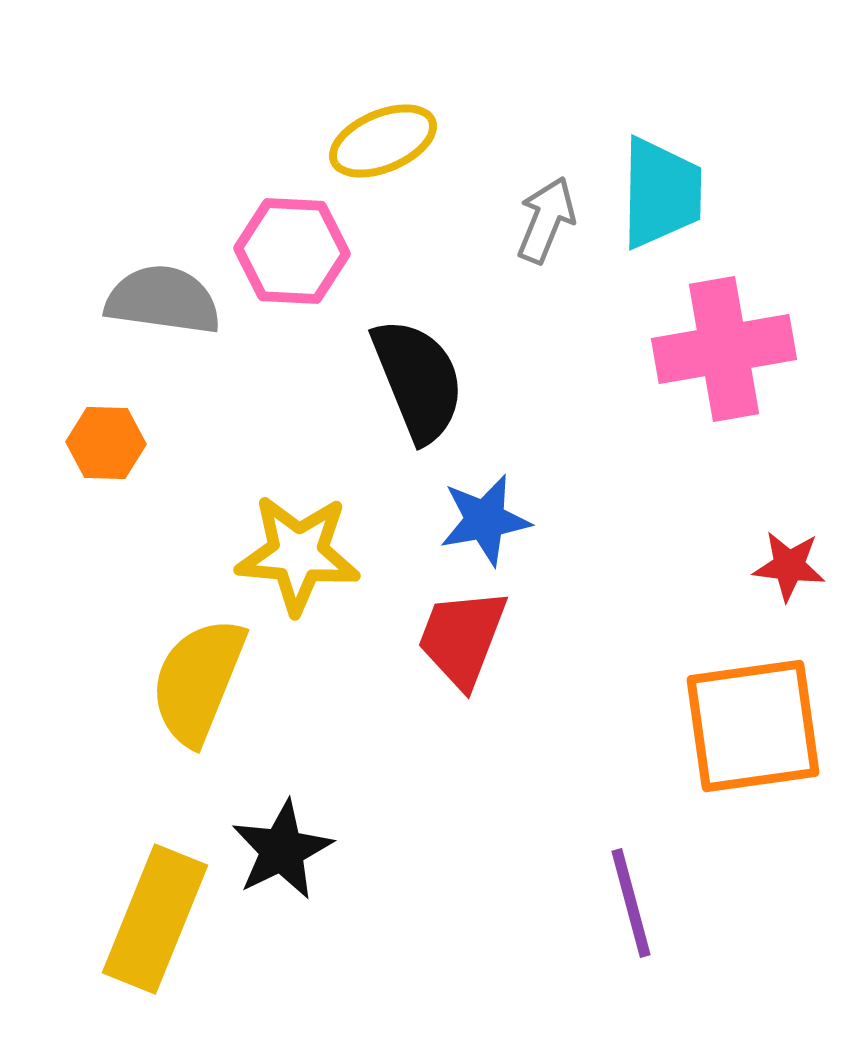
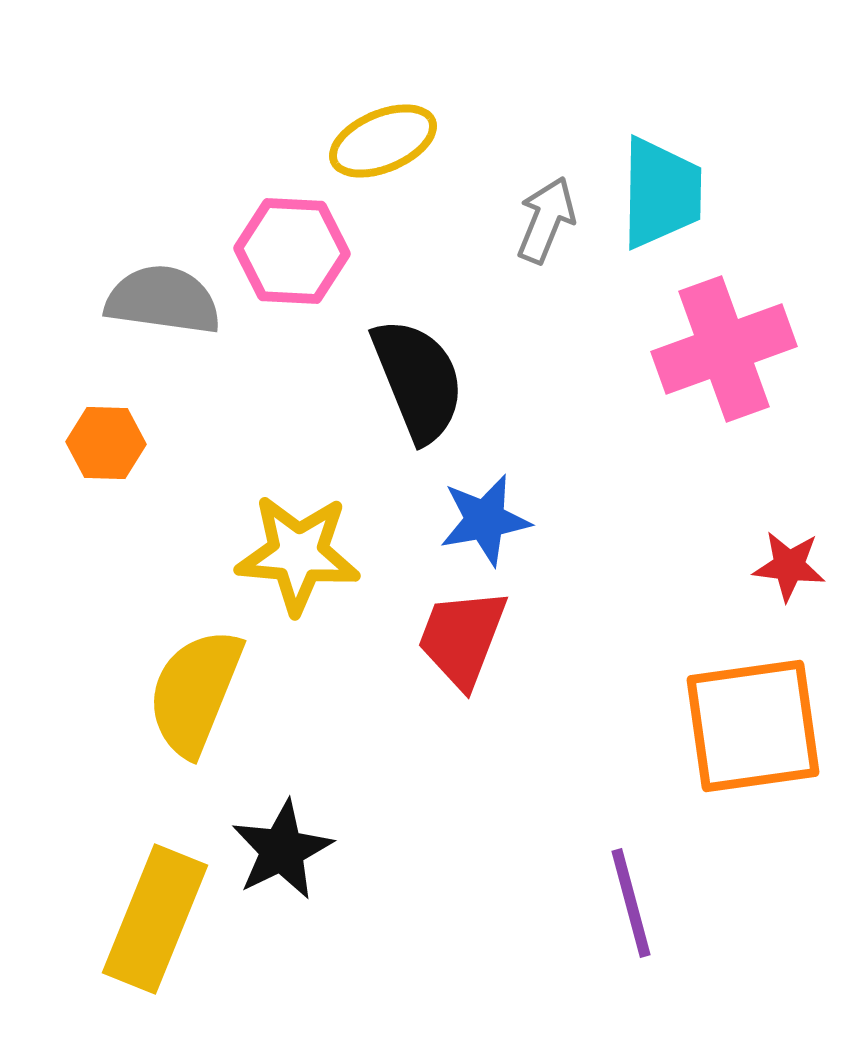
pink cross: rotated 10 degrees counterclockwise
yellow semicircle: moved 3 px left, 11 px down
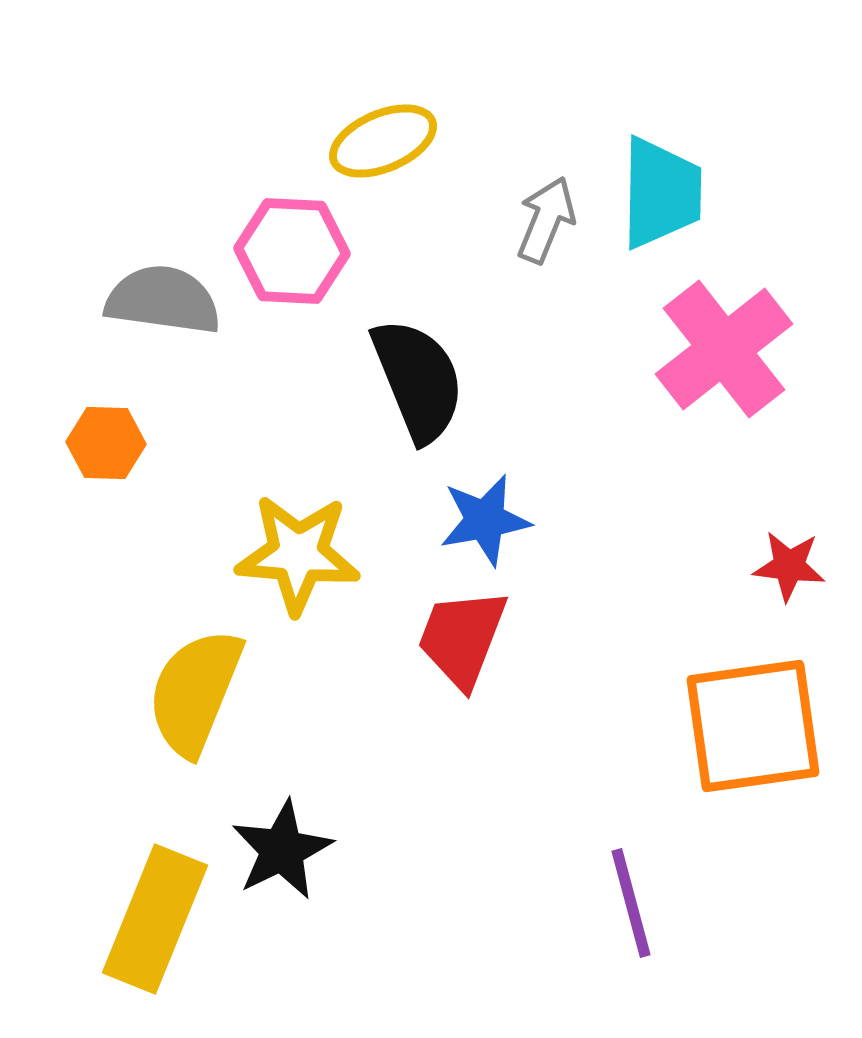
pink cross: rotated 18 degrees counterclockwise
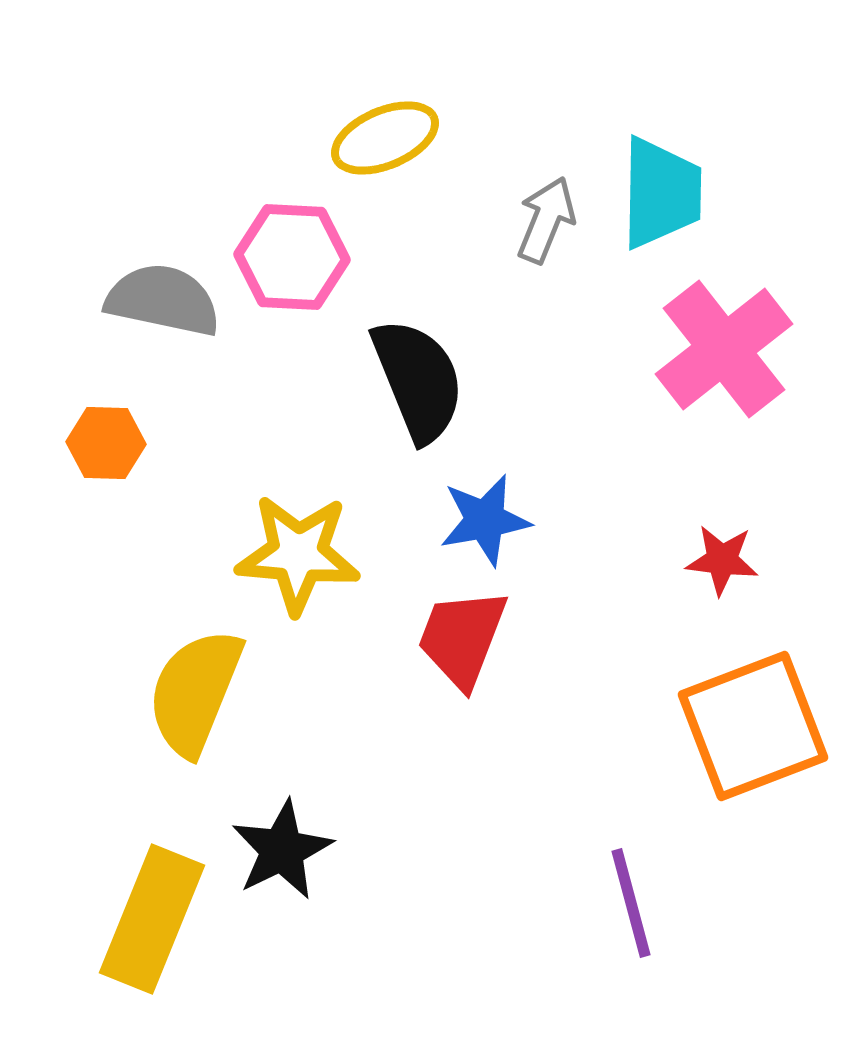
yellow ellipse: moved 2 px right, 3 px up
pink hexagon: moved 6 px down
gray semicircle: rotated 4 degrees clockwise
red star: moved 67 px left, 6 px up
orange square: rotated 13 degrees counterclockwise
yellow rectangle: moved 3 px left
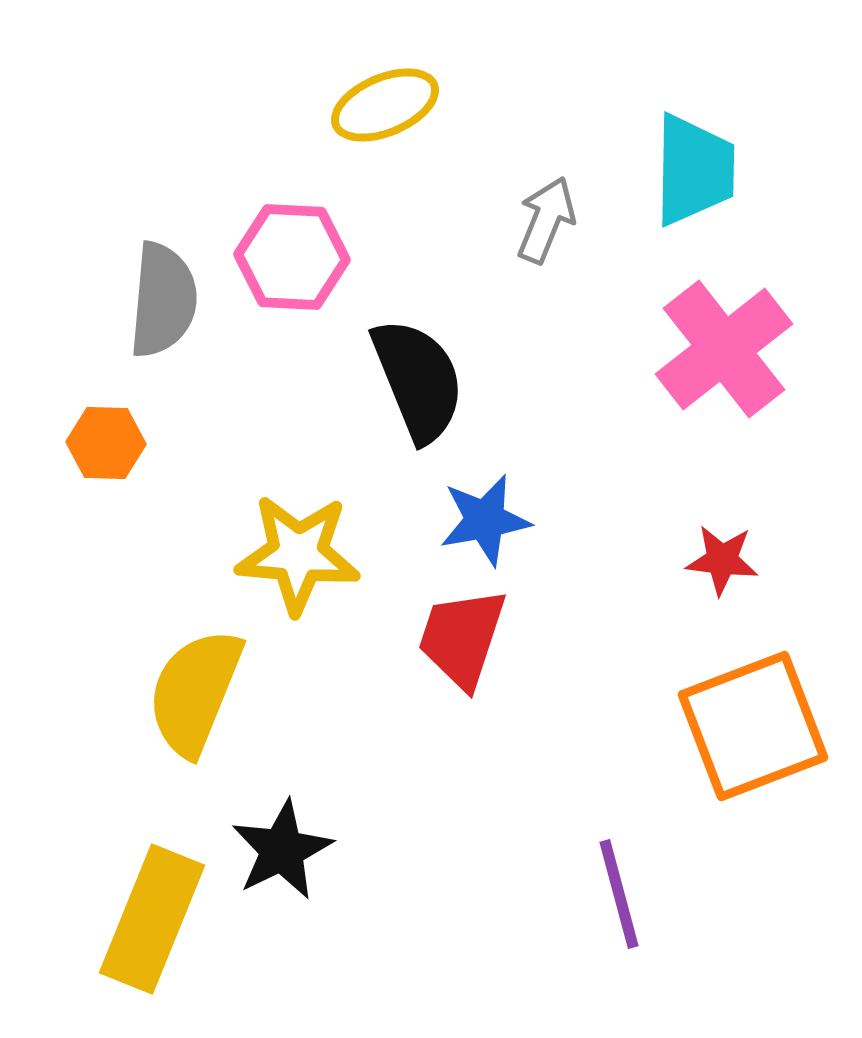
yellow ellipse: moved 33 px up
cyan trapezoid: moved 33 px right, 23 px up
gray semicircle: rotated 83 degrees clockwise
red trapezoid: rotated 3 degrees counterclockwise
purple line: moved 12 px left, 9 px up
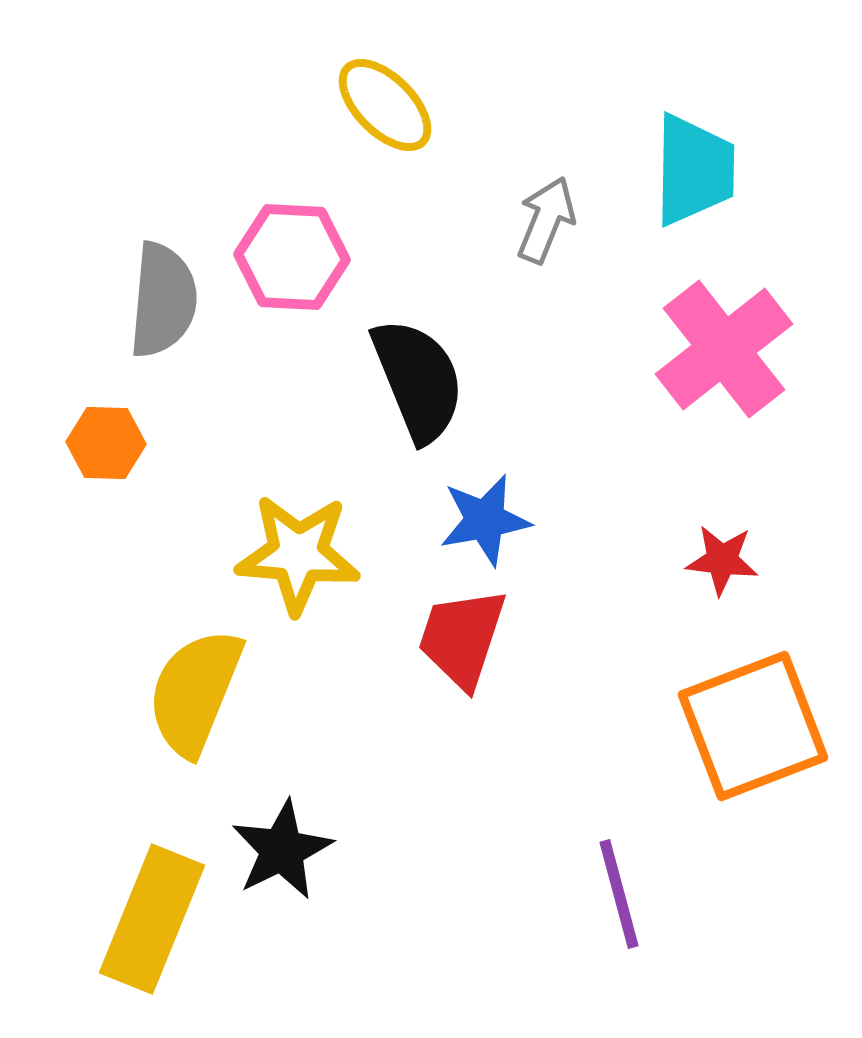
yellow ellipse: rotated 68 degrees clockwise
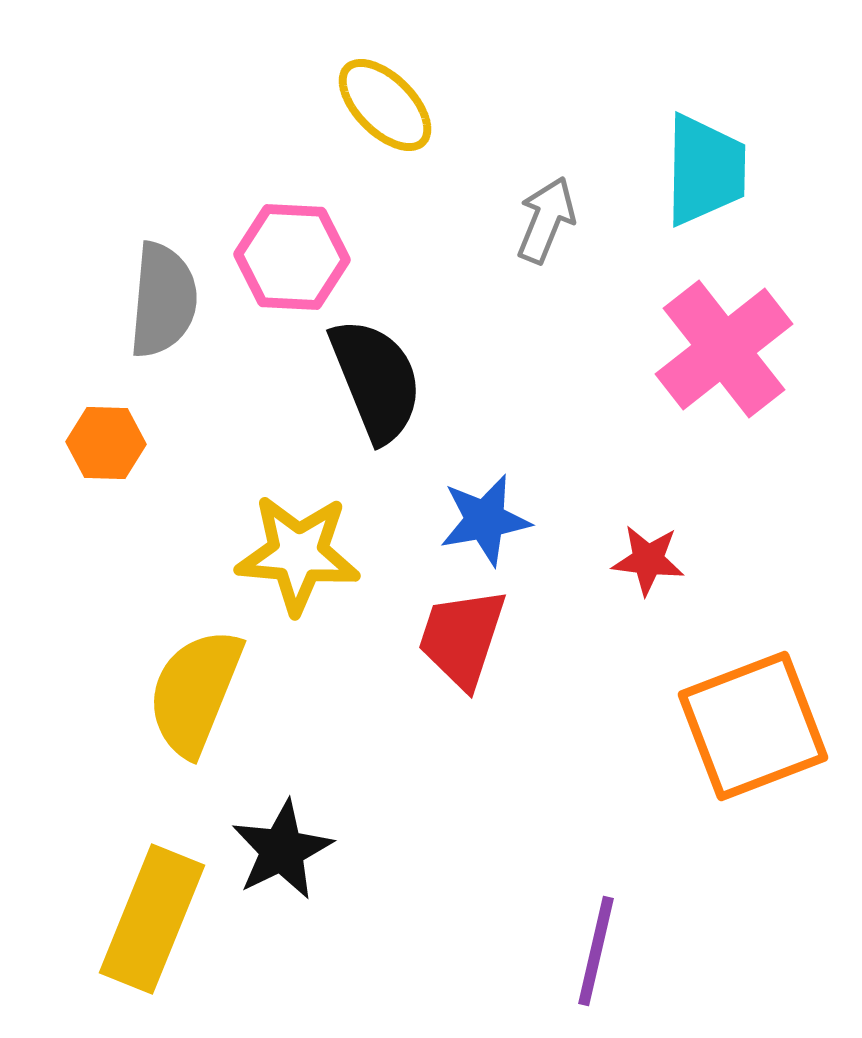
cyan trapezoid: moved 11 px right
black semicircle: moved 42 px left
red star: moved 74 px left
purple line: moved 23 px left, 57 px down; rotated 28 degrees clockwise
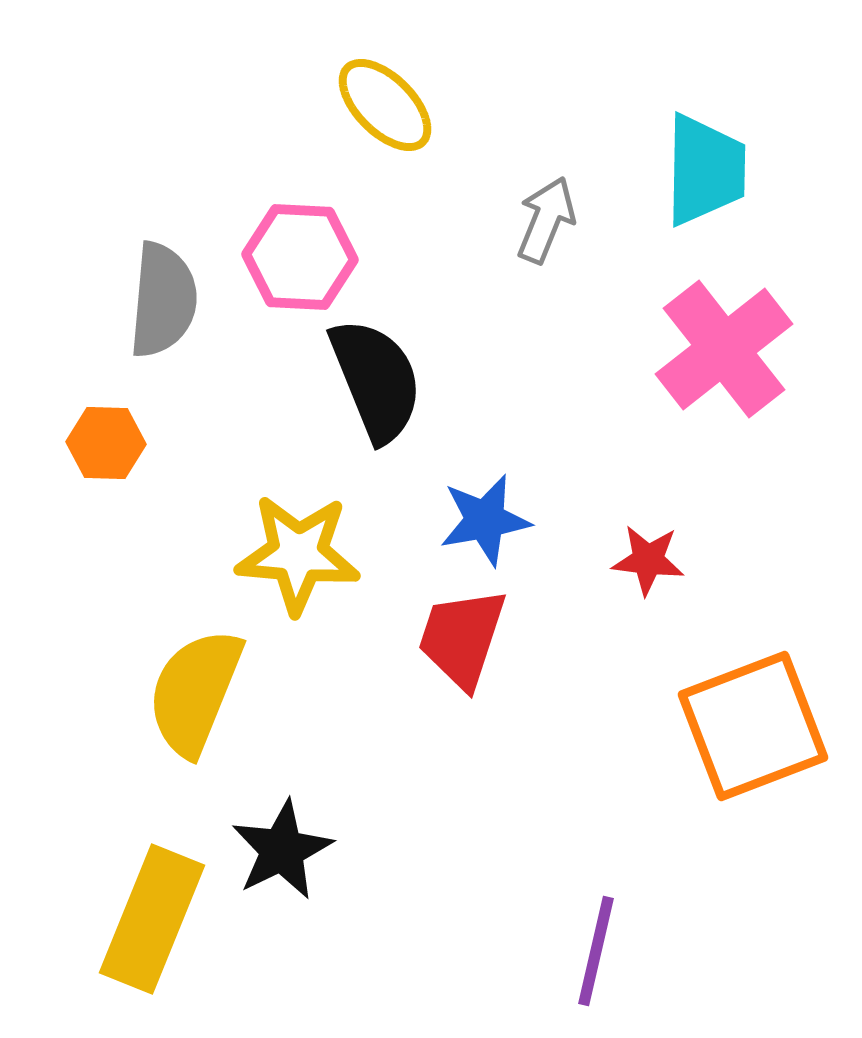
pink hexagon: moved 8 px right
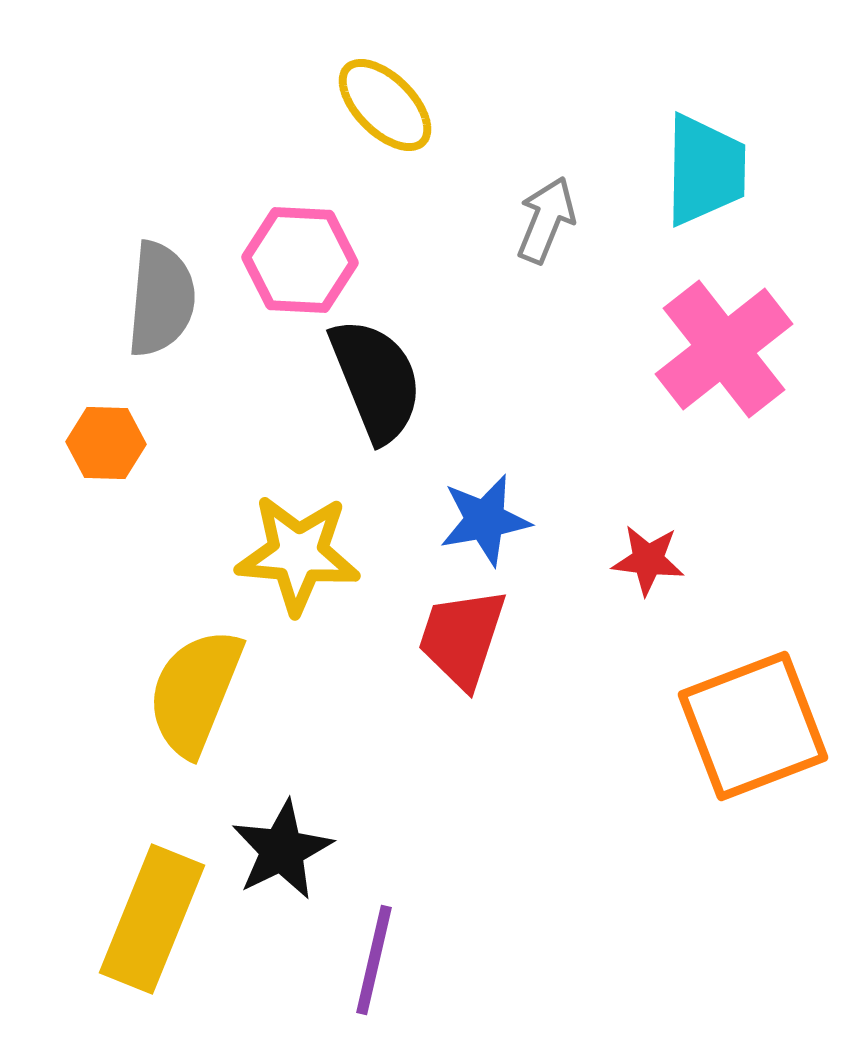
pink hexagon: moved 3 px down
gray semicircle: moved 2 px left, 1 px up
purple line: moved 222 px left, 9 px down
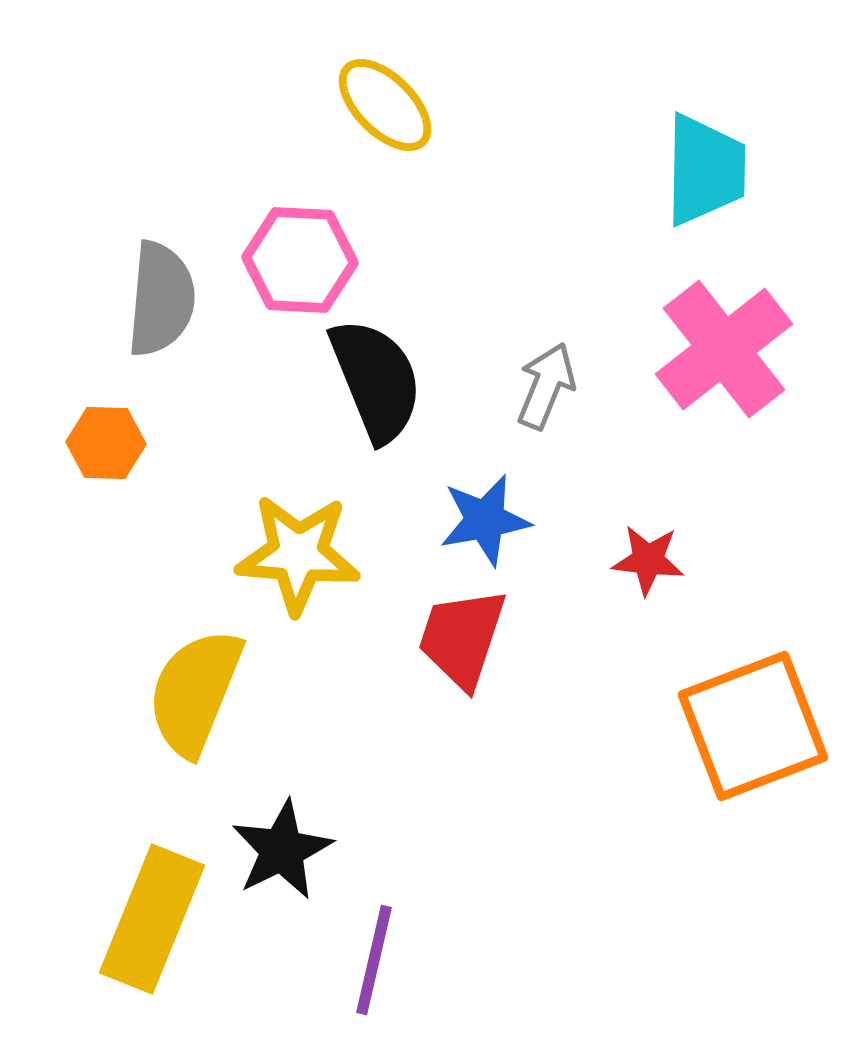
gray arrow: moved 166 px down
